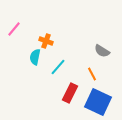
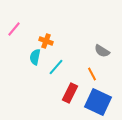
cyan line: moved 2 px left
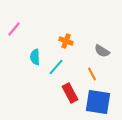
orange cross: moved 20 px right
cyan semicircle: rotated 14 degrees counterclockwise
red rectangle: rotated 54 degrees counterclockwise
blue square: rotated 16 degrees counterclockwise
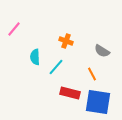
red rectangle: rotated 48 degrees counterclockwise
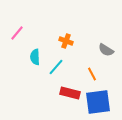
pink line: moved 3 px right, 4 px down
gray semicircle: moved 4 px right, 1 px up
blue square: rotated 16 degrees counterclockwise
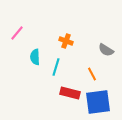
cyan line: rotated 24 degrees counterclockwise
